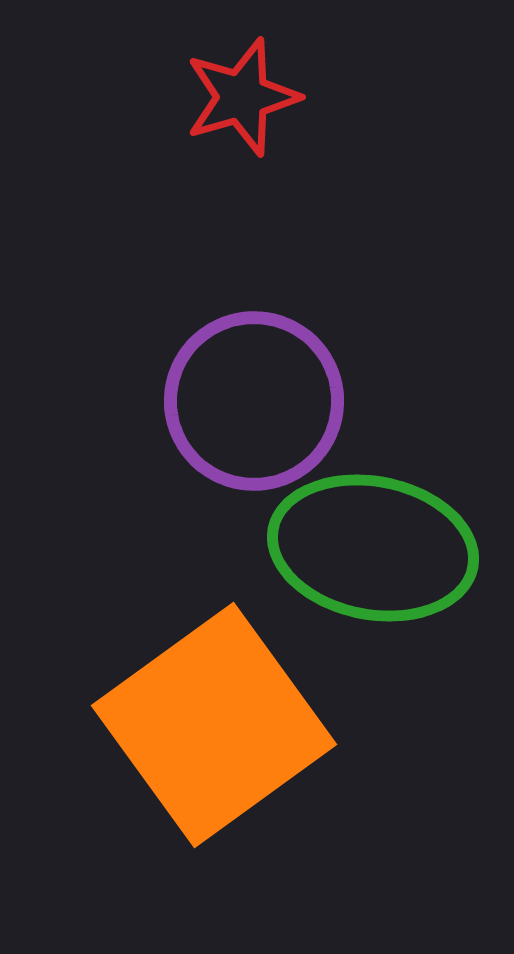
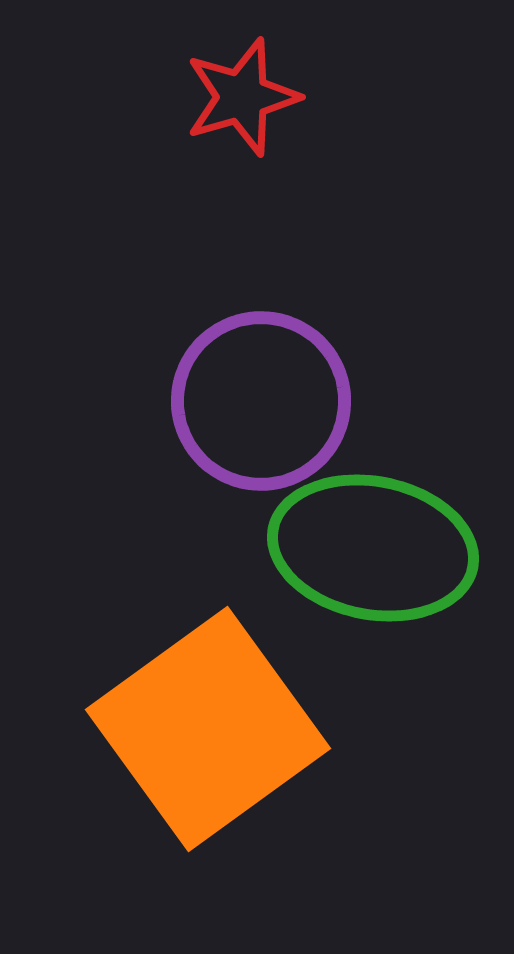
purple circle: moved 7 px right
orange square: moved 6 px left, 4 px down
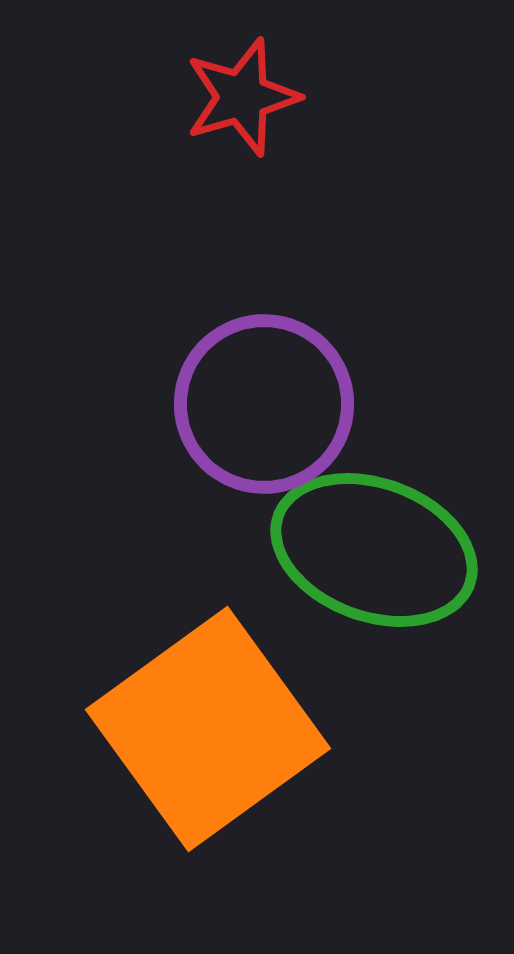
purple circle: moved 3 px right, 3 px down
green ellipse: moved 1 px right, 2 px down; rotated 9 degrees clockwise
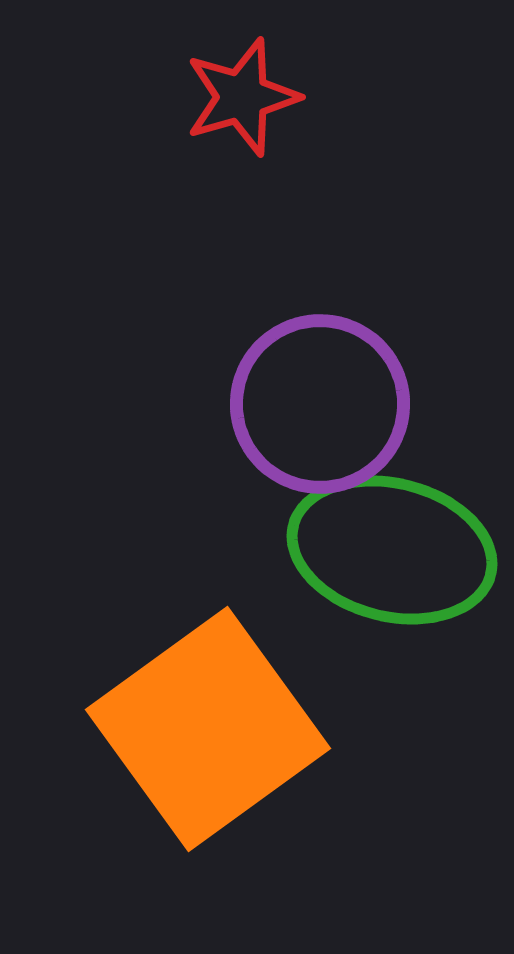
purple circle: moved 56 px right
green ellipse: moved 18 px right; rotated 6 degrees counterclockwise
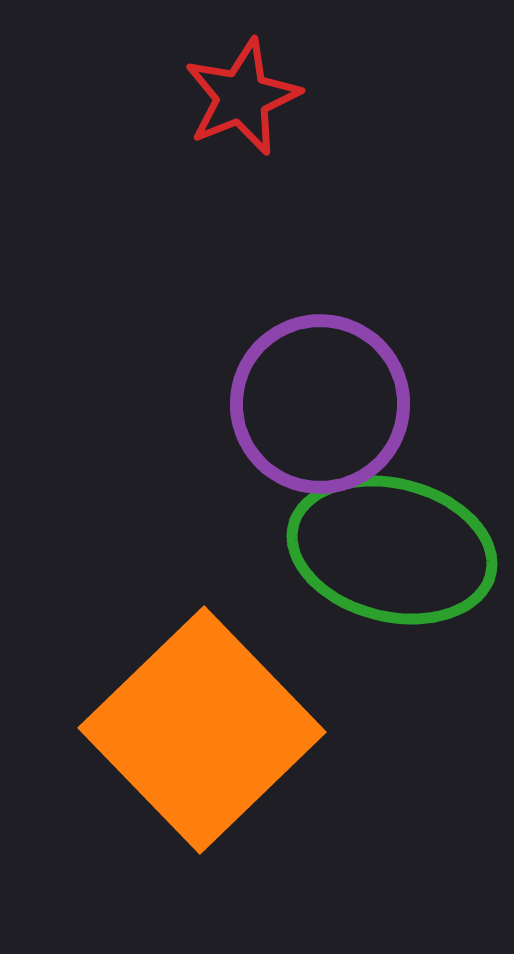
red star: rotated 6 degrees counterclockwise
orange square: moved 6 px left, 1 px down; rotated 8 degrees counterclockwise
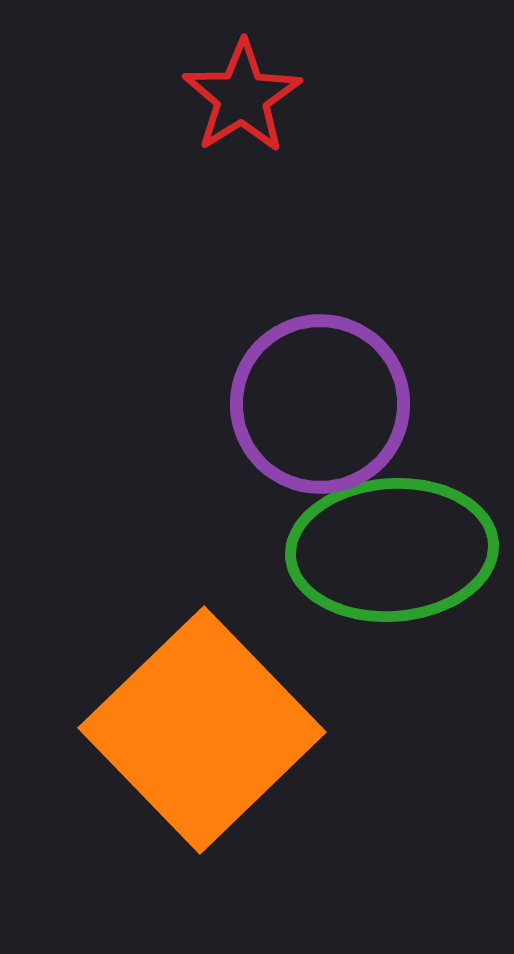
red star: rotated 10 degrees counterclockwise
green ellipse: rotated 18 degrees counterclockwise
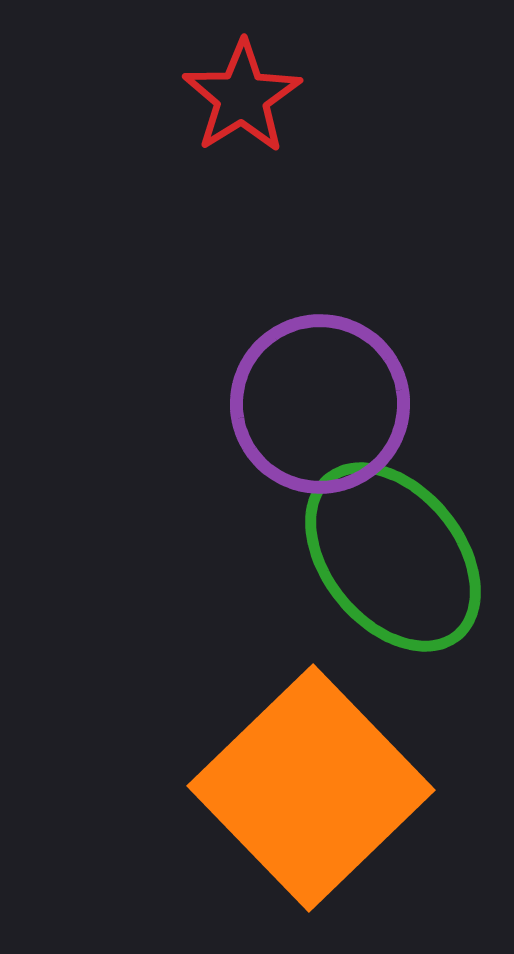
green ellipse: moved 1 px right, 7 px down; rotated 55 degrees clockwise
orange square: moved 109 px right, 58 px down
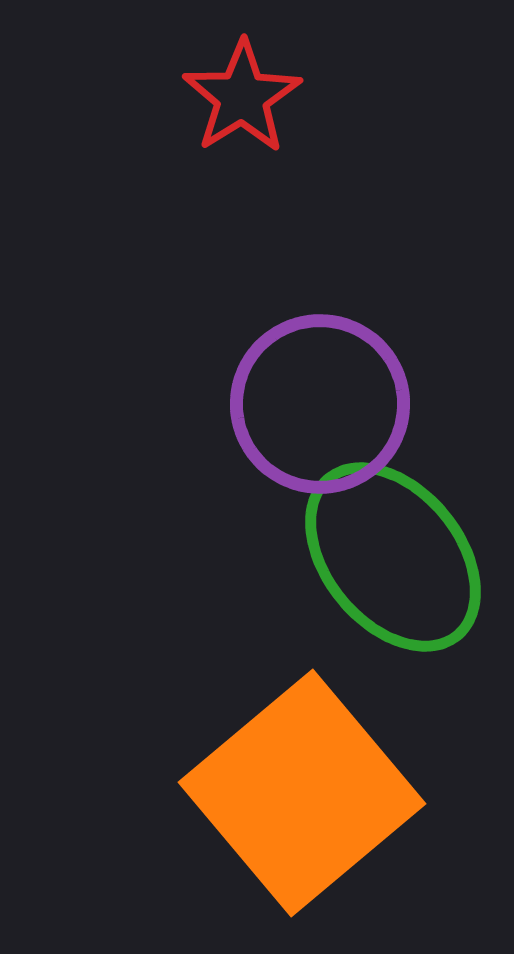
orange square: moved 9 px left, 5 px down; rotated 4 degrees clockwise
